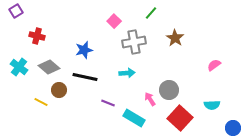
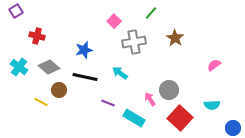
cyan arrow: moved 7 px left; rotated 140 degrees counterclockwise
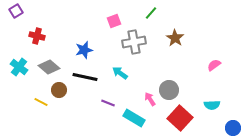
pink square: rotated 24 degrees clockwise
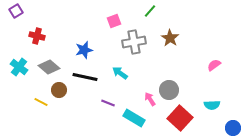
green line: moved 1 px left, 2 px up
brown star: moved 5 px left
